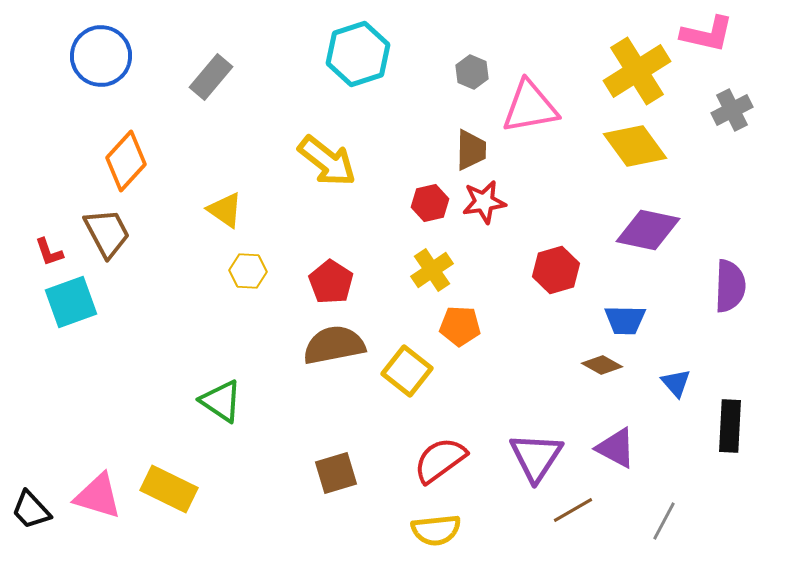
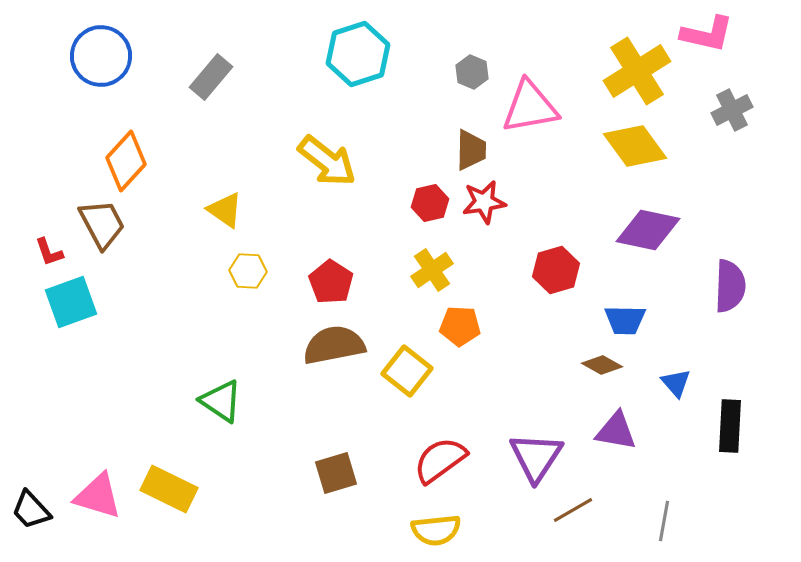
brown trapezoid at (107, 233): moved 5 px left, 9 px up
purple triangle at (616, 448): moved 17 px up; rotated 18 degrees counterclockwise
gray line at (664, 521): rotated 18 degrees counterclockwise
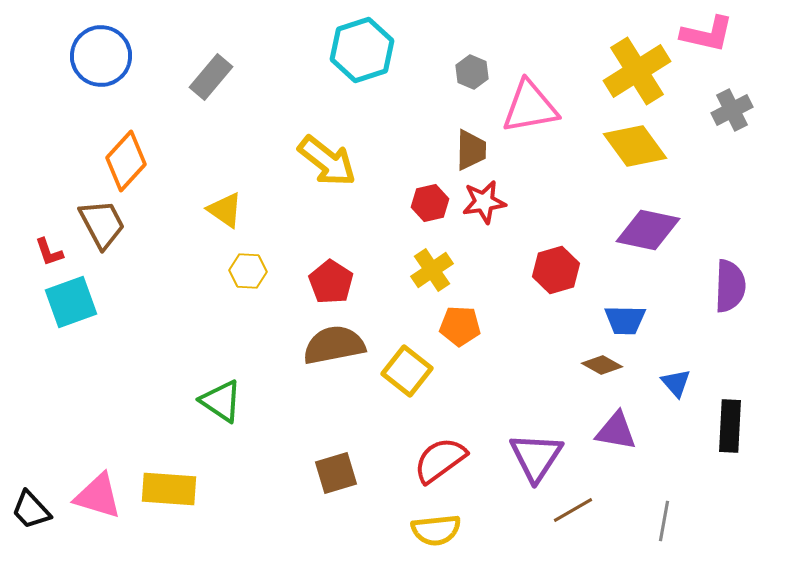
cyan hexagon at (358, 54): moved 4 px right, 4 px up
yellow rectangle at (169, 489): rotated 22 degrees counterclockwise
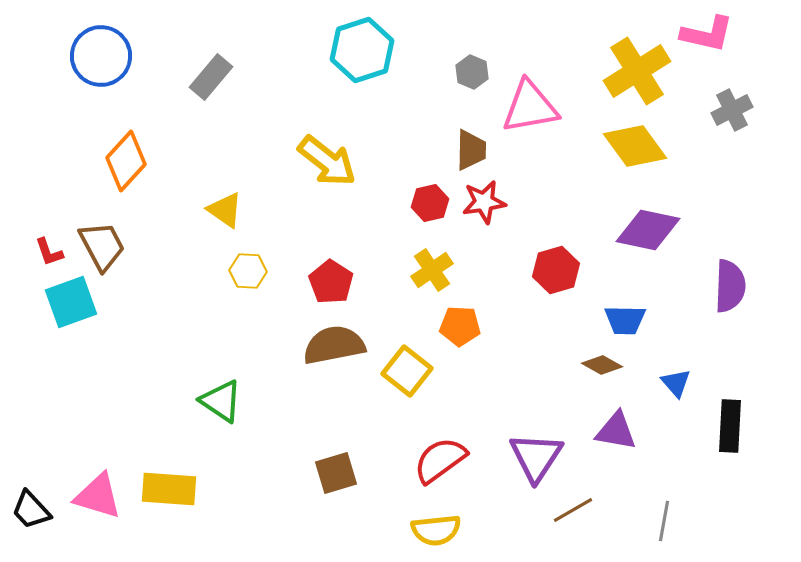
brown trapezoid at (102, 224): moved 22 px down
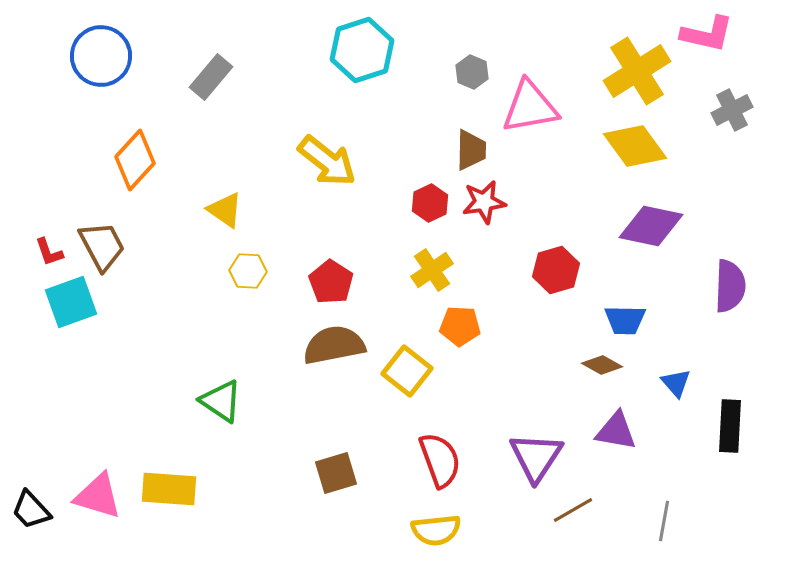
orange diamond at (126, 161): moved 9 px right, 1 px up
red hexagon at (430, 203): rotated 12 degrees counterclockwise
purple diamond at (648, 230): moved 3 px right, 4 px up
red semicircle at (440, 460): rotated 106 degrees clockwise
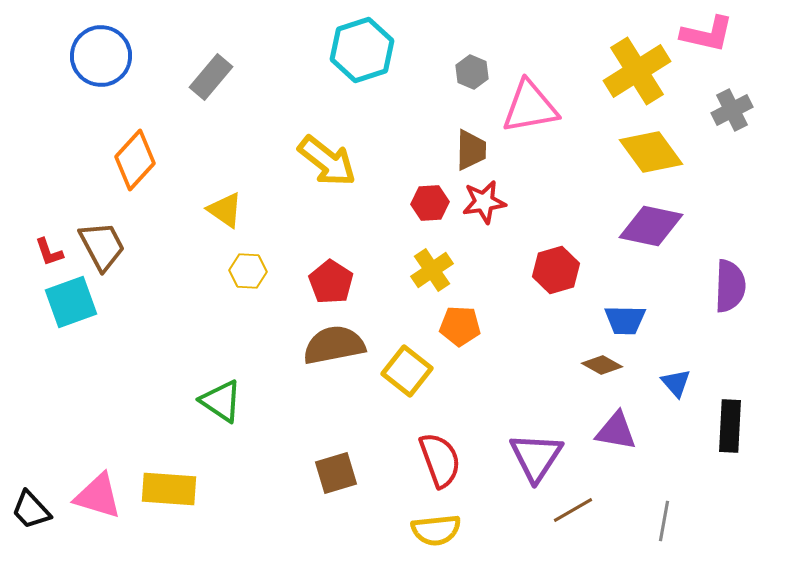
yellow diamond at (635, 146): moved 16 px right, 6 px down
red hexagon at (430, 203): rotated 21 degrees clockwise
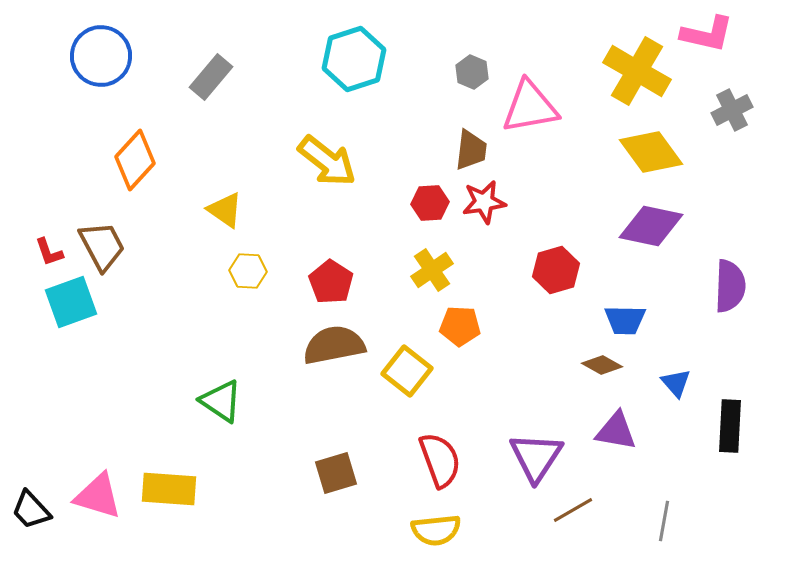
cyan hexagon at (362, 50): moved 8 px left, 9 px down
yellow cross at (637, 71): rotated 28 degrees counterclockwise
brown trapezoid at (471, 150): rotated 6 degrees clockwise
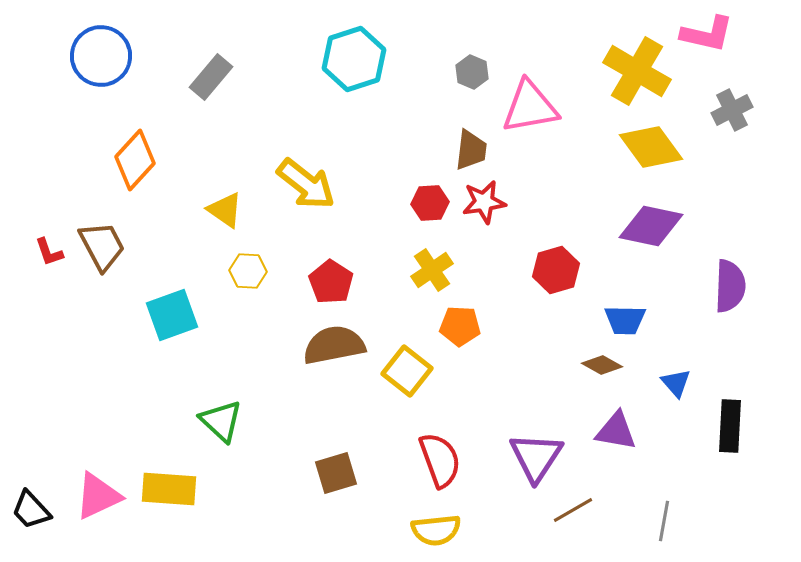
yellow diamond at (651, 152): moved 5 px up
yellow arrow at (327, 161): moved 21 px left, 23 px down
cyan square at (71, 302): moved 101 px right, 13 px down
green triangle at (221, 401): moved 20 px down; rotated 9 degrees clockwise
pink triangle at (98, 496): rotated 42 degrees counterclockwise
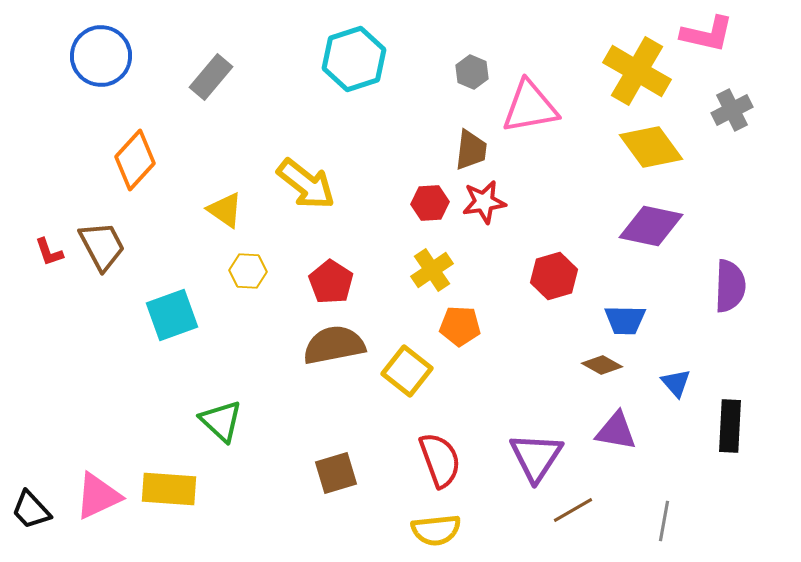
red hexagon at (556, 270): moved 2 px left, 6 px down
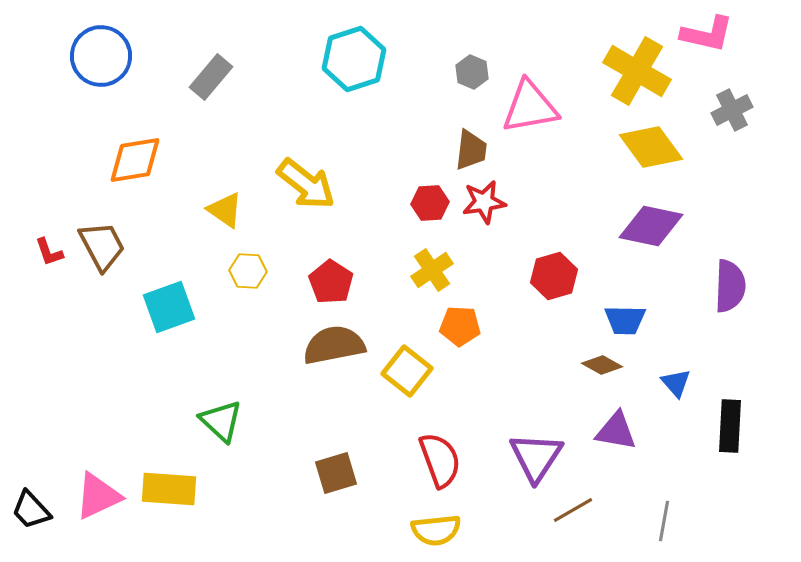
orange diamond at (135, 160): rotated 38 degrees clockwise
cyan square at (172, 315): moved 3 px left, 8 px up
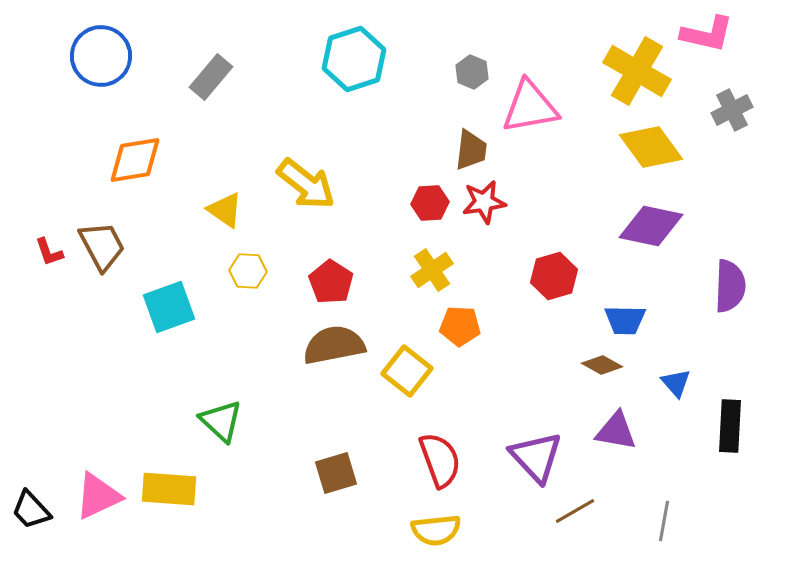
purple triangle at (536, 457): rotated 16 degrees counterclockwise
brown line at (573, 510): moved 2 px right, 1 px down
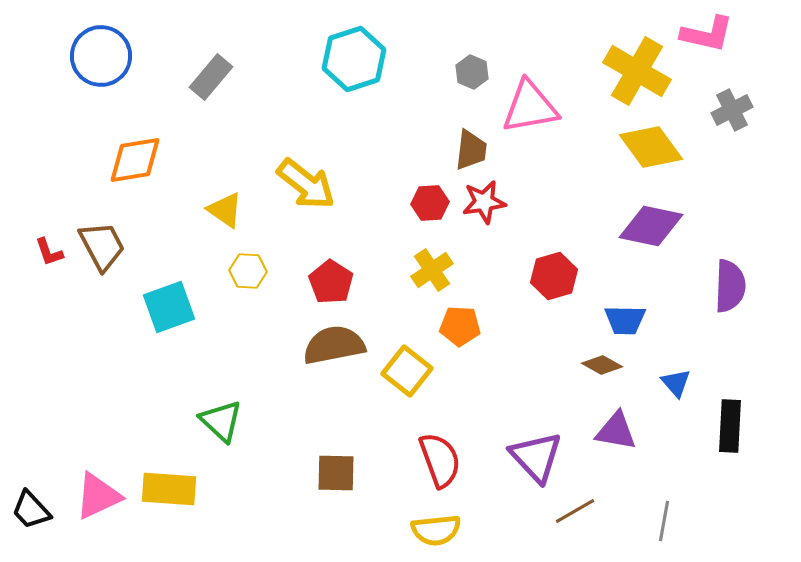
brown square at (336, 473): rotated 18 degrees clockwise
